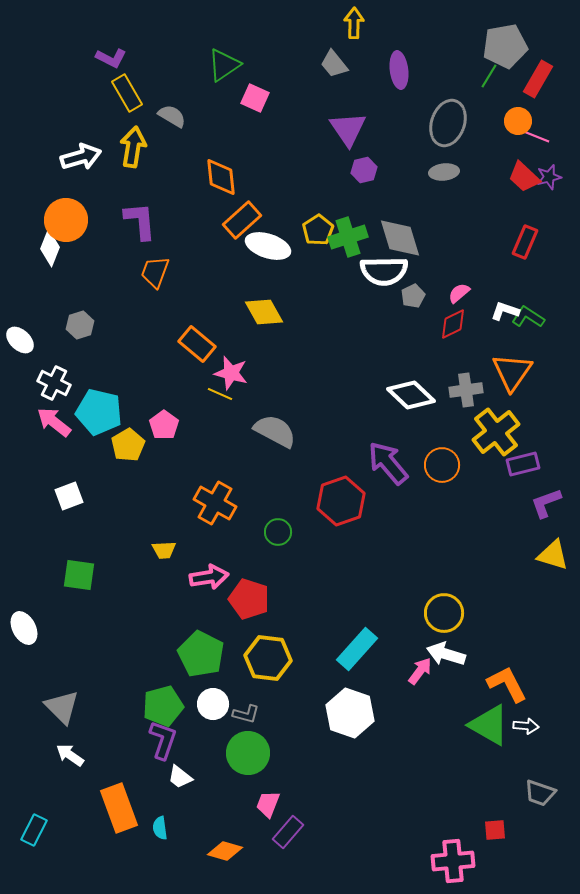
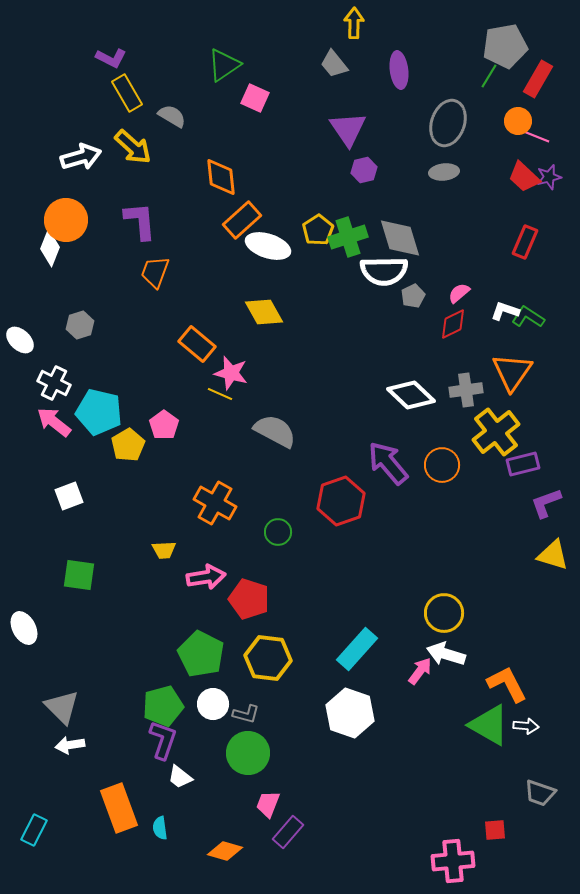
yellow arrow at (133, 147): rotated 123 degrees clockwise
pink arrow at (209, 577): moved 3 px left
white arrow at (70, 755): moved 10 px up; rotated 44 degrees counterclockwise
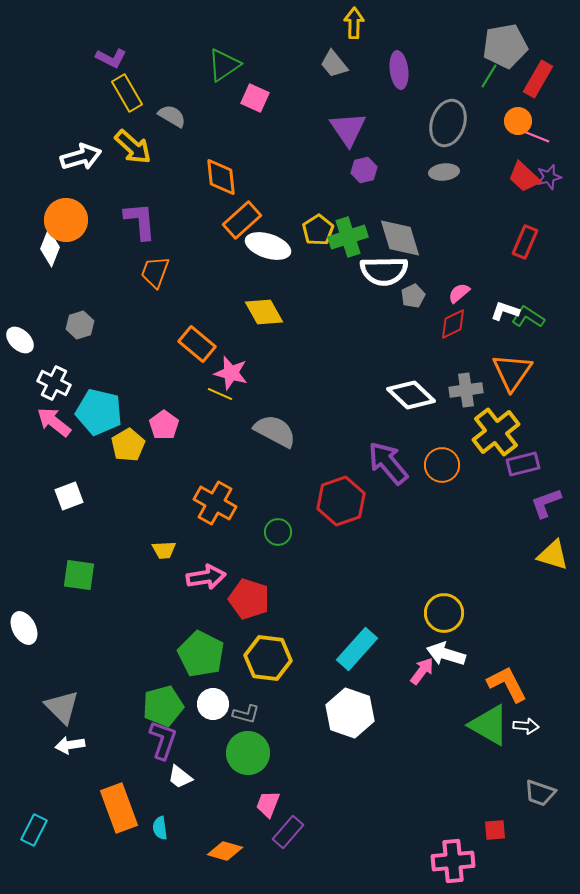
pink arrow at (420, 671): moved 2 px right
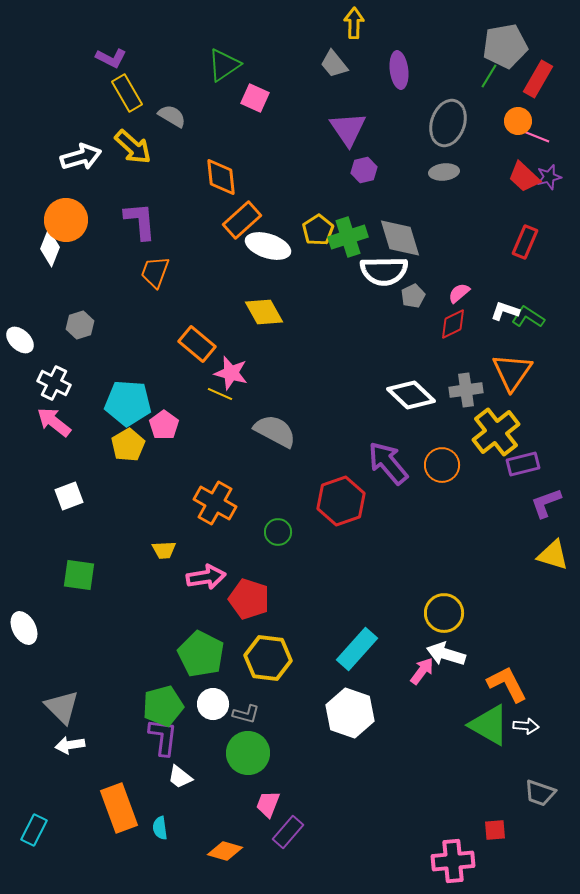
cyan pentagon at (99, 412): moved 29 px right, 9 px up; rotated 9 degrees counterclockwise
purple L-shape at (163, 740): moved 3 px up; rotated 12 degrees counterclockwise
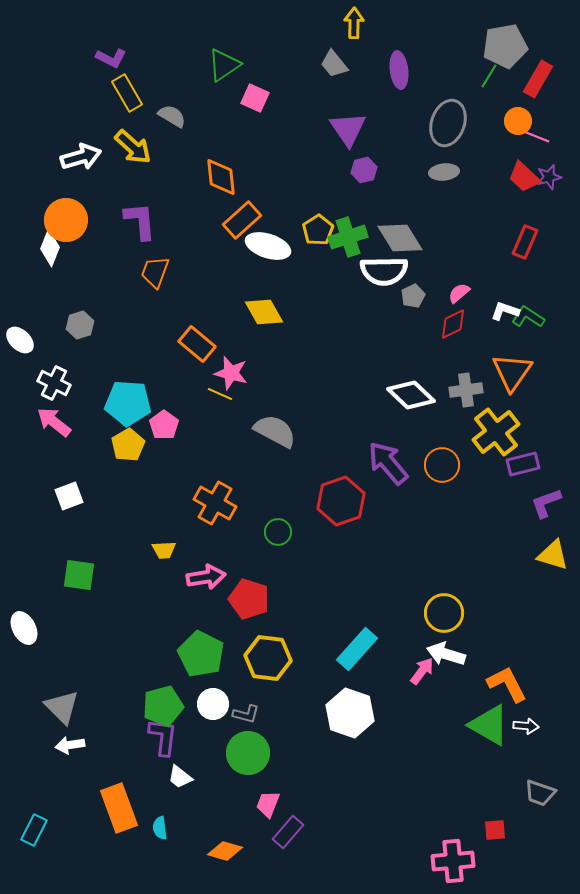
gray diamond at (400, 238): rotated 15 degrees counterclockwise
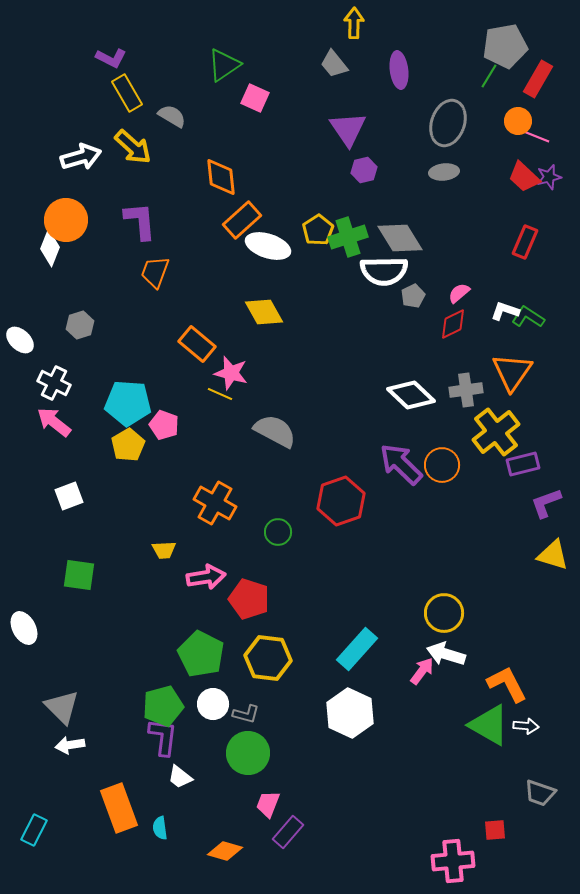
pink pentagon at (164, 425): rotated 16 degrees counterclockwise
purple arrow at (388, 463): moved 13 px right, 1 px down; rotated 6 degrees counterclockwise
white hexagon at (350, 713): rotated 6 degrees clockwise
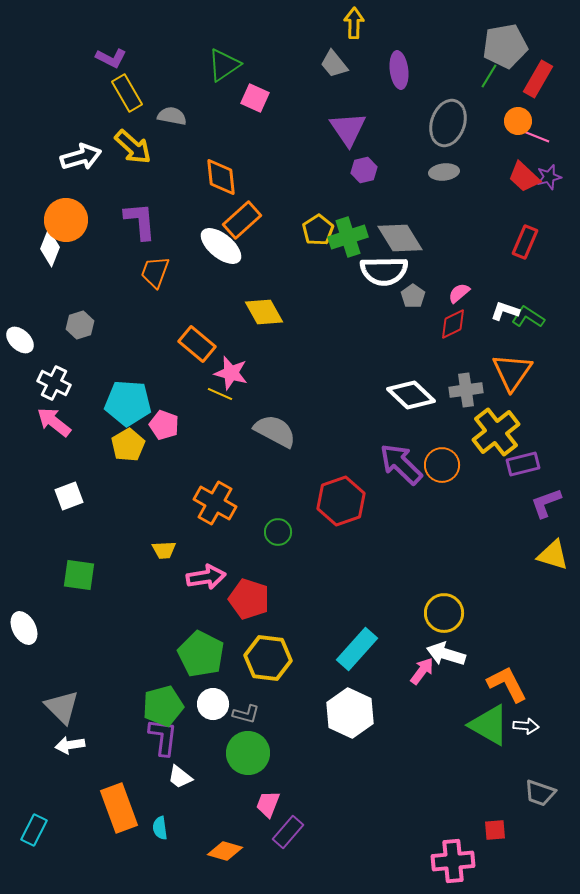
gray semicircle at (172, 116): rotated 20 degrees counterclockwise
white ellipse at (268, 246): moved 47 px left; rotated 21 degrees clockwise
gray pentagon at (413, 296): rotated 10 degrees counterclockwise
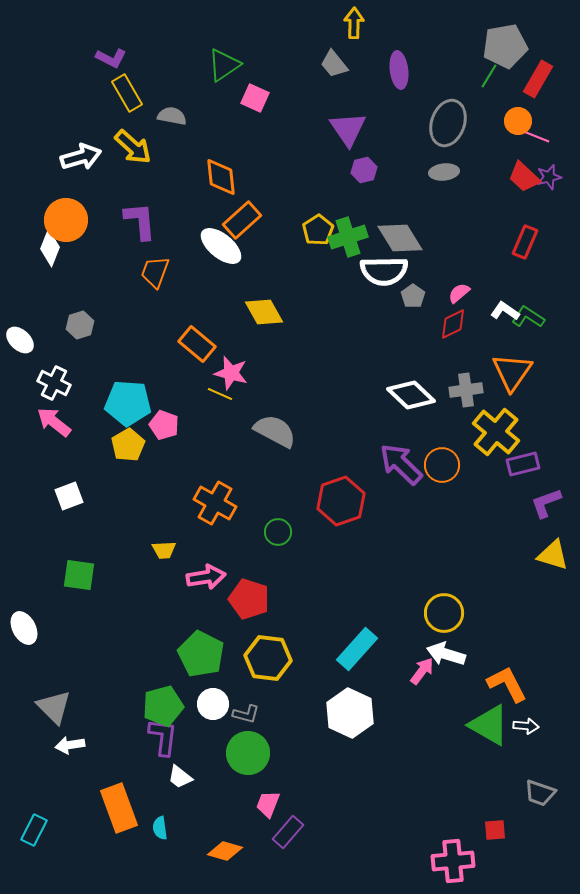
white L-shape at (505, 311): rotated 16 degrees clockwise
yellow cross at (496, 432): rotated 12 degrees counterclockwise
gray triangle at (62, 707): moved 8 px left
